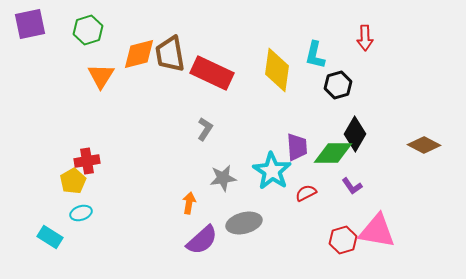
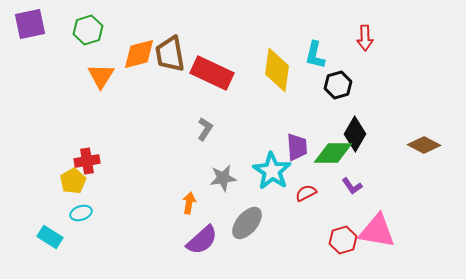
gray ellipse: moved 3 px right; rotated 36 degrees counterclockwise
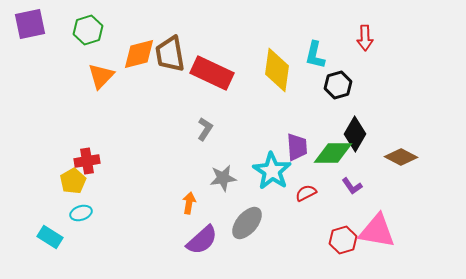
orange triangle: rotated 12 degrees clockwise
brown diamond: moved 23 px left, 12 px down
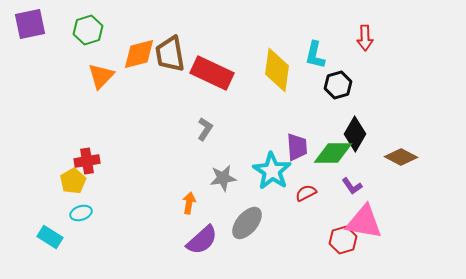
pink triangle: moved 13 px left, 9 px up
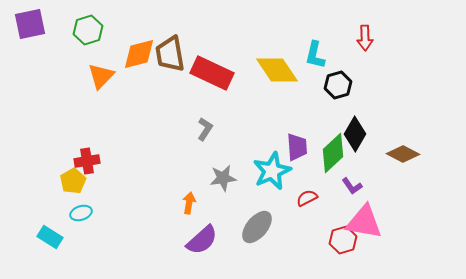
yellow diamond: rotated 42 degrees counterclockwise
green diamond: rotated 42 degrees counterclockwise
brown diamond: moved 2 px right, 3 px up
cyan star: rotated 15 degrees clockwise
red semicircle: moved 1 px right, 5 px down
gray ellipse: moved 10 px right, 4 px down
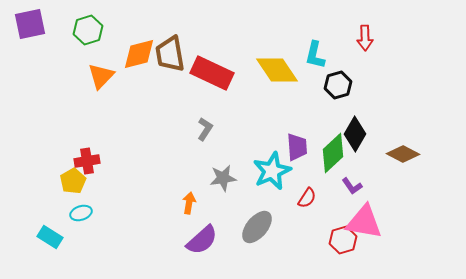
red semicircle: rotated 150 degrees clockwise
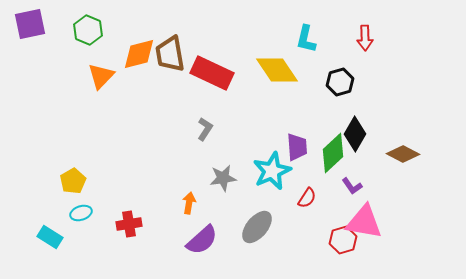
green hexagon: rotated 20 degrees counterclockwise
cyan L-shape: moved 9 px left, 16 px up
black hexagon: moved 2 px right, 3 px up
red cross: moved 42 px right, 63 px down
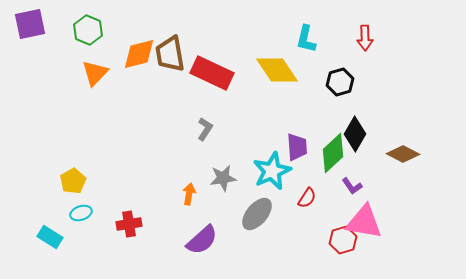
orange triangle: moved 6 px left, 3 px up
orange arrow: moved 9 px up
gray ellipse: moved 13 px up
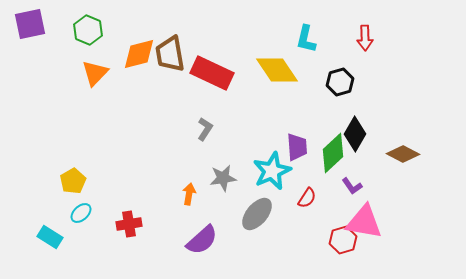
cyan ellipse: rotated 25 degrees counterclockwise
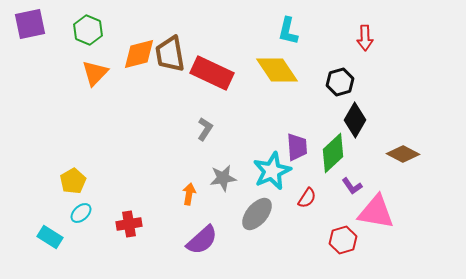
cyan L-shape: moved 18 px left, 8 px up
black diamond: moved 14 px up
pink triangle: moved 12 px right, 10 px up
